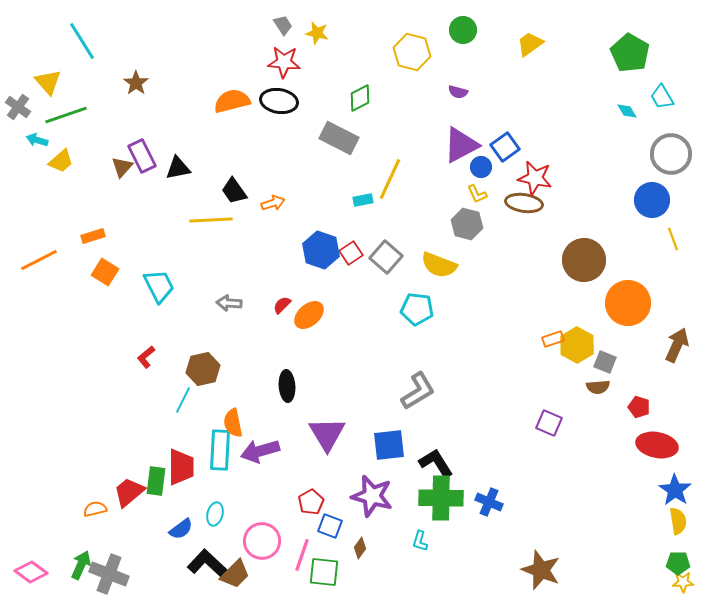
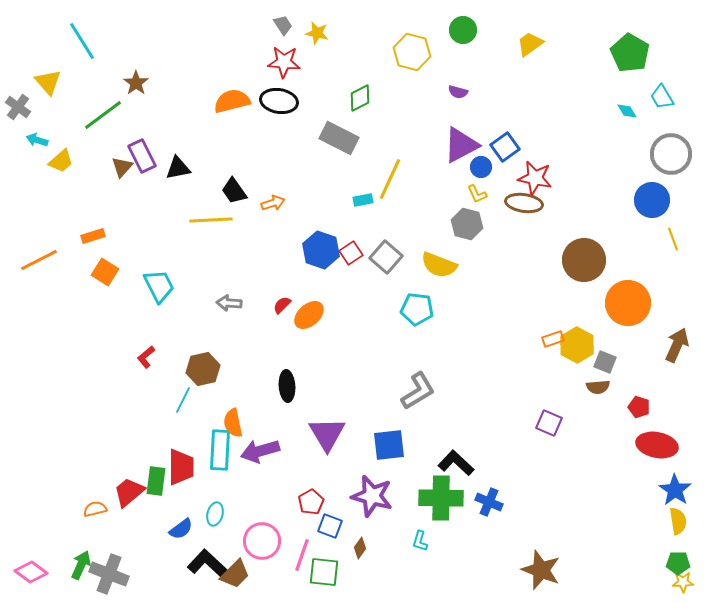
green line at (66, 115): moved 37 px right; rotated 18 degrees counterclockwise
black L-shape at (436, 463): moved 20 px right; rotated 15 degrees counterclockwise
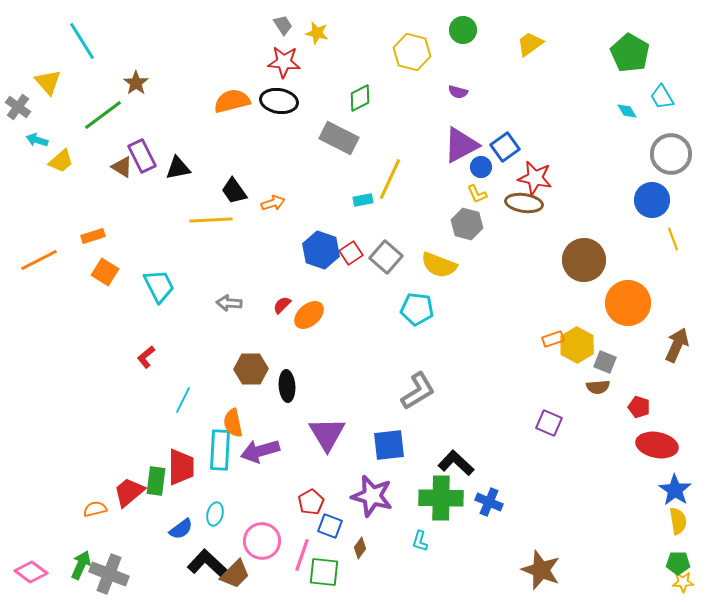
brown triangle at (122, 167): rotated 40 degrees counterclockwise
brown hexagon at (203, 369): moved 48 px right; rotated 12 degrees clockwise
